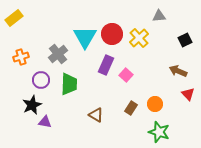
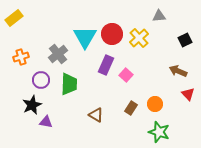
purple triangle: moved 1 px right
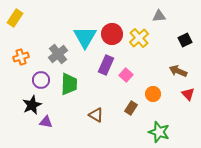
yellow rectangle: moved 1 px right; rotated 18 degrees counterclockwise
orange circle: moved 2 px left, 10 px up
